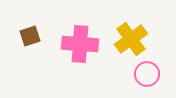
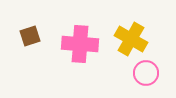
yellow cross: rotated 24 degrees counterclockwise
pink circle: moved 1 px left, 1 px up
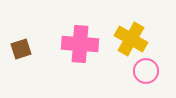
brown square: moved 9 px left, 13 px down
pink circle: moved 2 px up
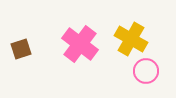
pink cross: rotated 33 degrees clockwise
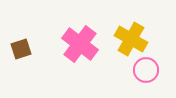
pink circle: moved 1 px up
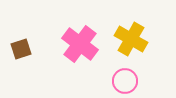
pink circle: moved 21 px left, 11 px down
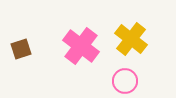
yellow cross: rotated 8 degrees clockwise
pink cross: moved 1 px right, 2 px down
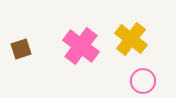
pink circle: moved 18 px right
